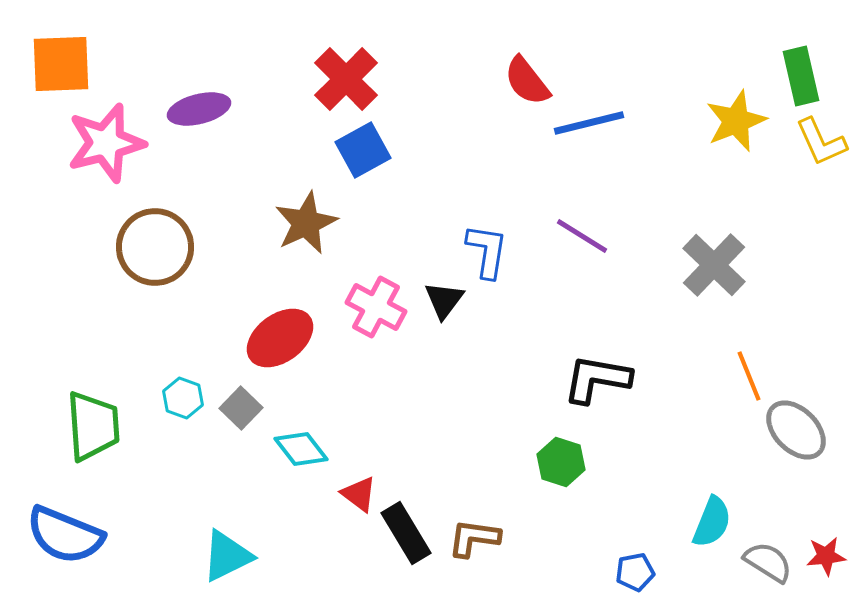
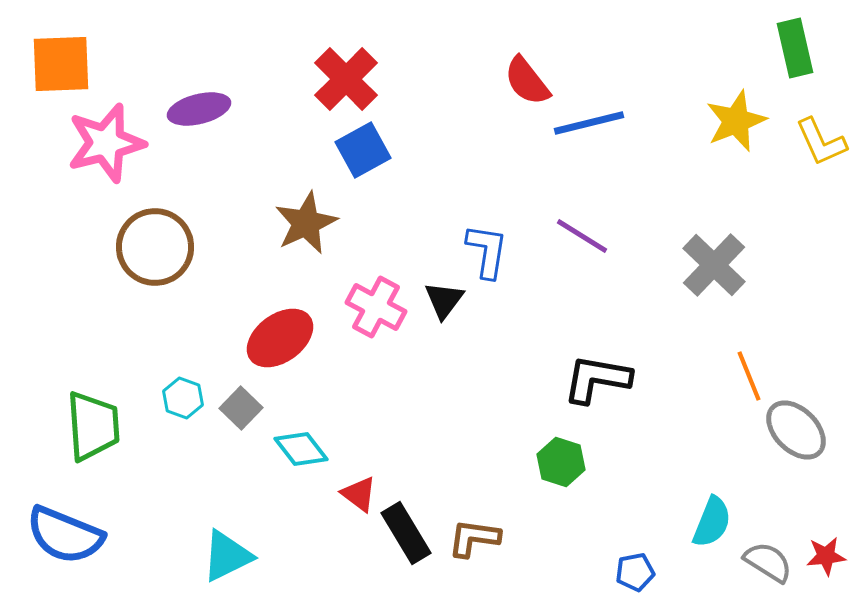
green rectangle: moved 6 px left, 28 px up
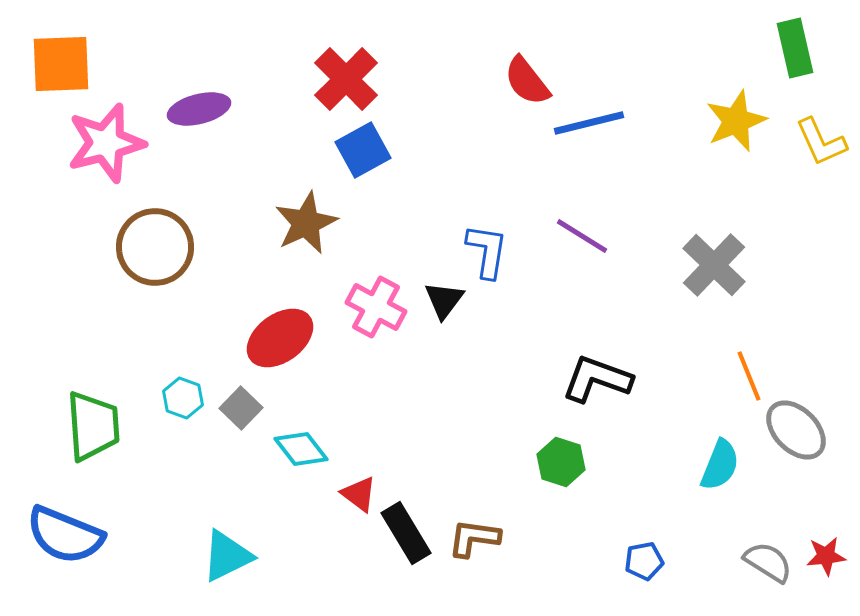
black L-shape: rotated 10 degrees clockwise
cyan semicircle: moved 8 px right, 57 px up
blue pentagon: moved 9 px right, 11 px up
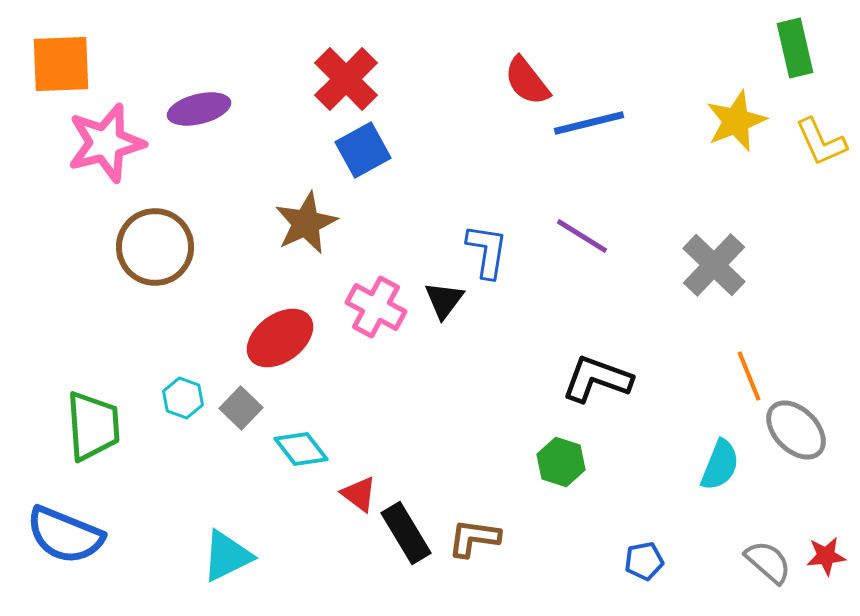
gray semicircle: rotated 9 degrees clockwise
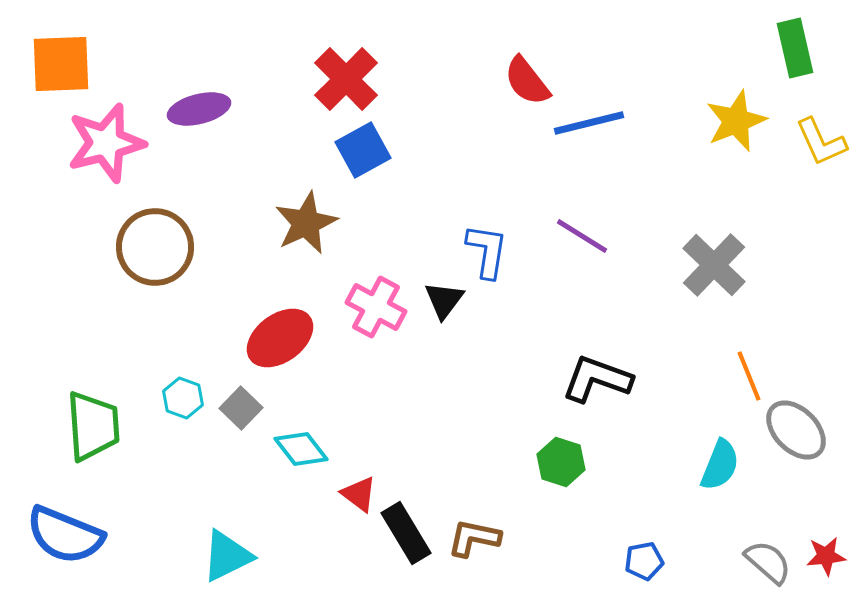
brown L-shape: rotated 4 degrees clockwise
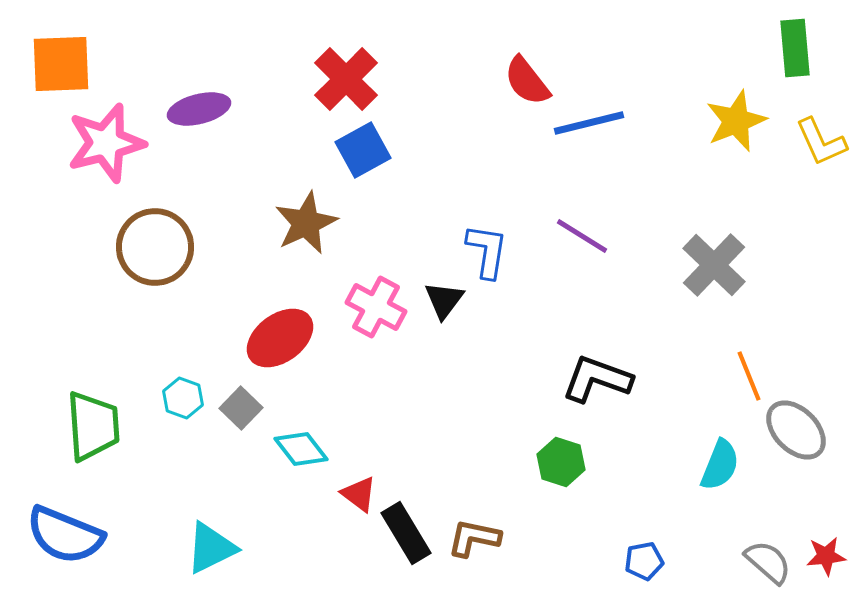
green rectangle: rotated 8 degrees clockwise
cyan triangle: moved 16 px left, 8 px up
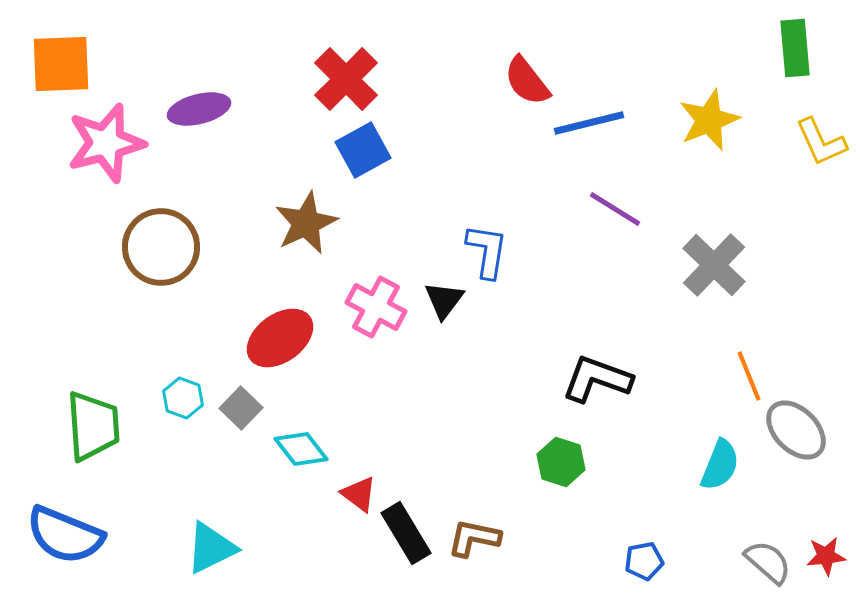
yellow star: moved 27 px left, 1 px up
purple line: moved 33 px right, 27 px up
brown circle: moved 6 px right
